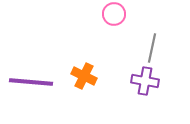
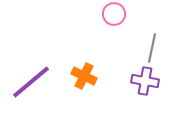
purple line: rotated 45 degrees counterclockwise
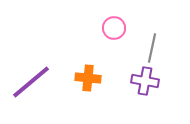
pink circle: moved 14 px down
orange cross: moved 4 px right, 2 px down; rotated 20 degrees counterclockwise
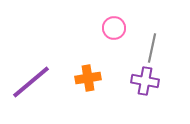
orange cross: rotated 15 degrees counterclockwise
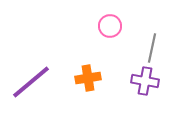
pink circle: moved 4 px left, 2 px up
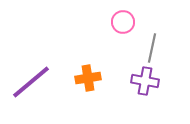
pink circle: moved 13 px right, 4 px up
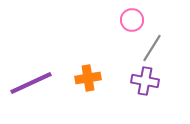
pink circle: moved 9 px right, 2 px up
gray line: rotated 20 degrees clockwise
purple line: moved 1 px down; rotated 15 degrees clockwise
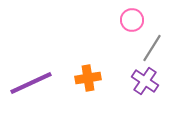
purple cross: rotated 24 degrees clockwise
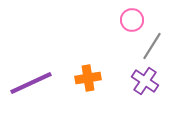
gray line: moved 2 px up
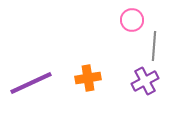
gray line: moved 2 px right; rotated 28 degrees counterclockwise
purple cross: rotated 28 degrees clockwise
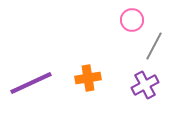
gray line: rotated 24 degrees clockwise
purple cross: moved 4 px down
